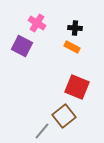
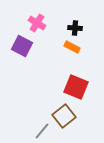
red square: moved 1 px left
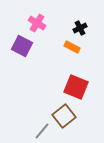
black cross: moved 5 px right; rotated 32 degrees counterclockwise
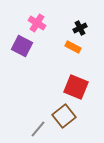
orange rectangle: moved 1 px right
gray line: moved 4 px left, 2 px up
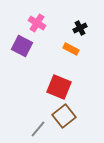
orange rectangle: moved 2 px left, 2 px down
red square: moved 17 px left
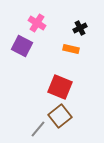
orange rectangle: rotated 14 degrees counterclockwise
red square: moved 1 px right
brown square: moved 4 px left
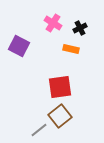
pink cross: moved 16 px right
purple square: moved 3 px left
red square: rotated 30 degrees counterclockwise
gray line: moved 1 px right, 1 px down; rotated 12 degrees clockwise
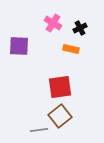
purple square: rotated 25 degrees counterclockwise
gray line: rotated 30 degrees clockwise
